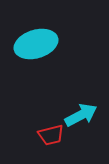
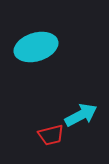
cyan ellipse: moved 3 px down
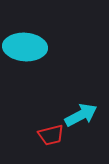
cyan ellipse: moved 11 px left; rotated 21 degrees clockwise
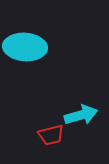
cyan arrow: rotated 12 degrees clockwise
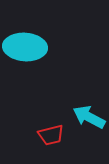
cyan arrow: moved 8 px right, 2 px down; rotated 136 degrees counterclockwise
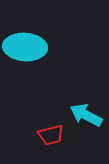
cyan arrow: moved 3 px left, 2 px up
